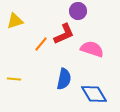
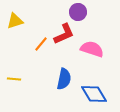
purple circle: moved 1 px down
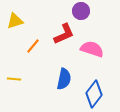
purple circle: moved 3 px right, 1 px up
orange line: moved 8 px left, 2 px down
blue diamond: rotated 68 degrees clockwise
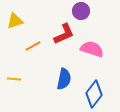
orange line: rotated 21 degrees clockwise
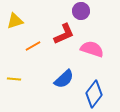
blue semicircle: rotated 35 degrees clockwise
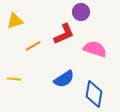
purple circle: moved 1 px down
pink semicircle: moved 3 px right
blue semicircle: rotated 10 degrees clockwise
blue diamond: rotated 28 degrees counterclockwise
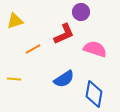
orange line: moved 3 px down
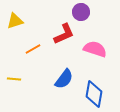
blue semicircle: rotated 20 degrees counterclockwise
